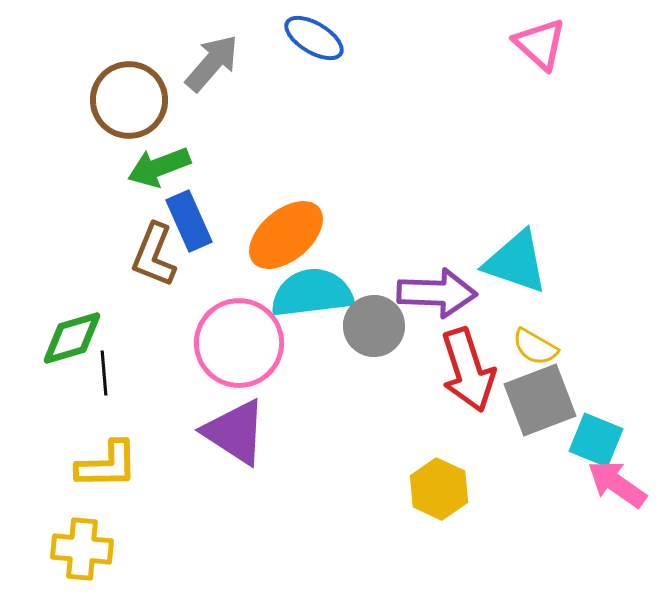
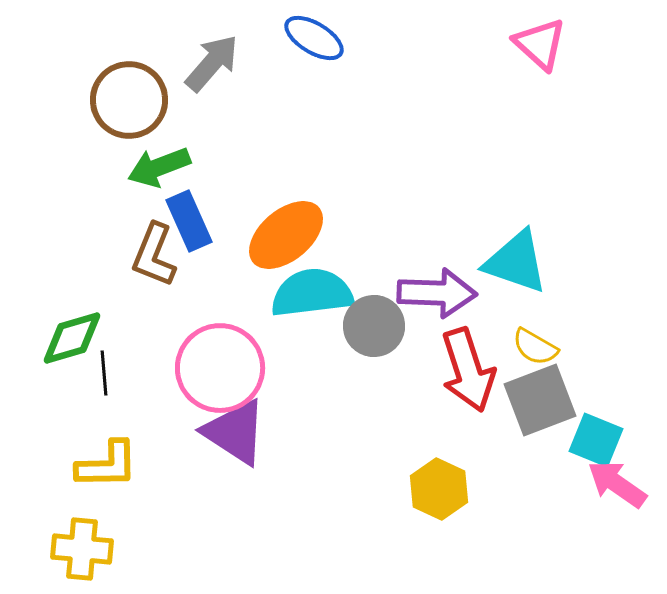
pink circle: moved 19 px left, 25 px down
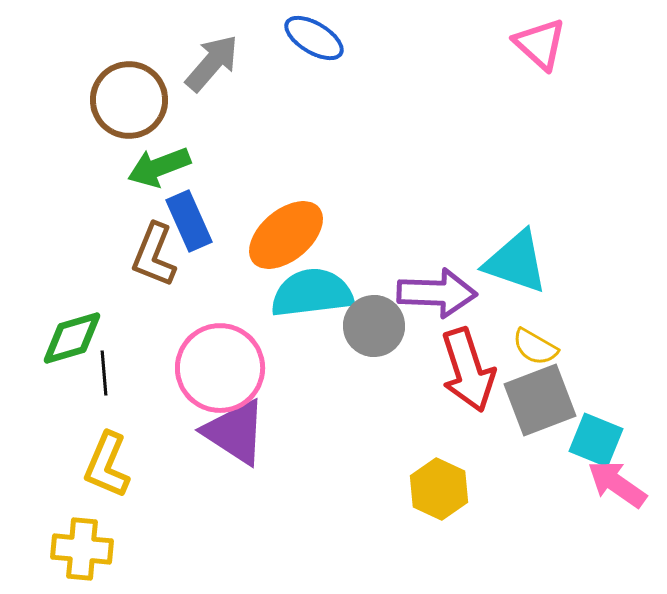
yellow L-shape: rotated 114 degrees clockwise
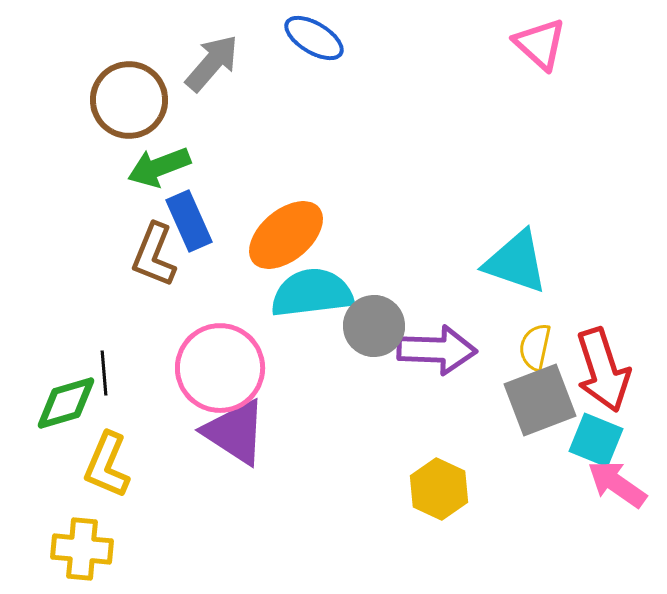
purple arrow: moved 57 px down
green diamond: moved 6 px left, 65 px down
yellow semicircle: rotated 72 degrees clockwise
red arrow: moved 135 px right
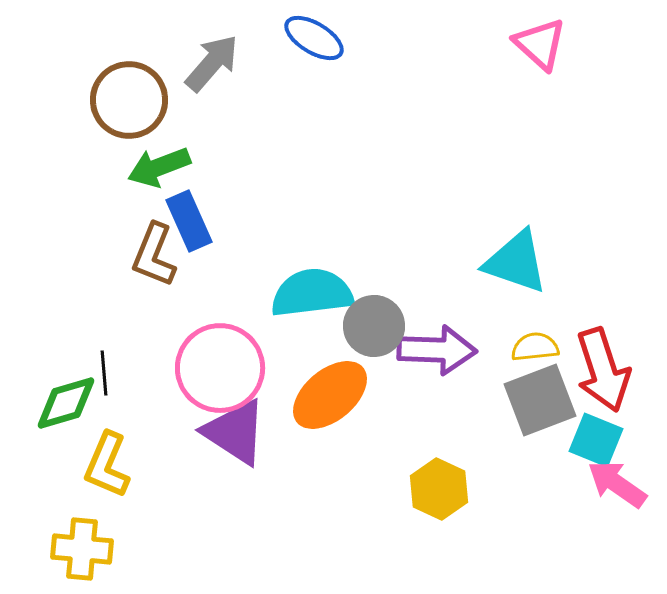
orange ellipse: moved 44 px right, 160 px down
yellow semicircle: rotated 72 degrees clockwise
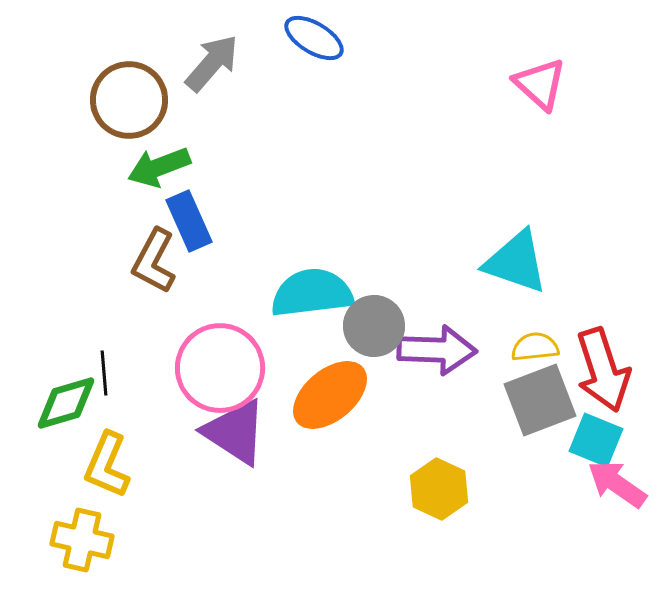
pink triangle: moved 40 px down
brown L-shape: moved 6 px down; rotated 6 degrees clockwise
yellow cross: moved 9 px up; rotated 8 degrees clockwise
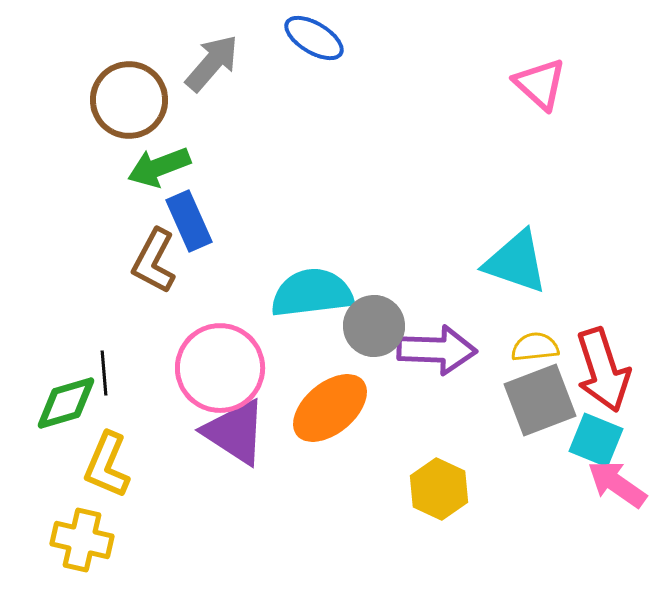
orange ellipse: moved 13 px down
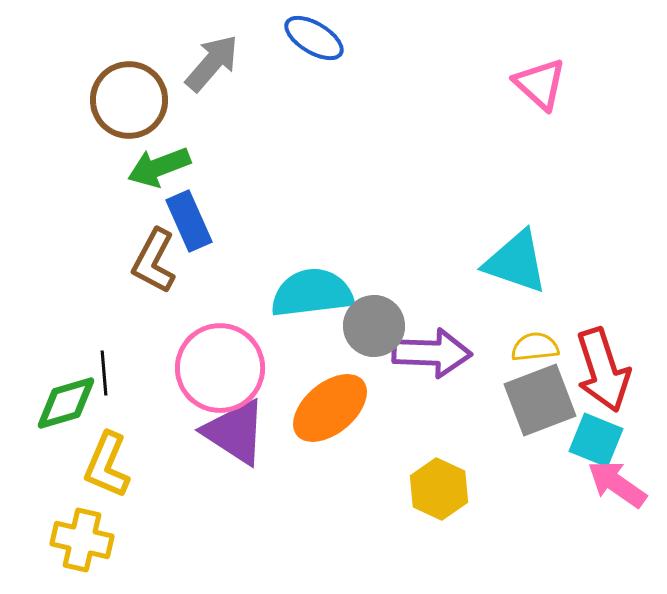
purple arrow: moved 5 px left, 3 px down
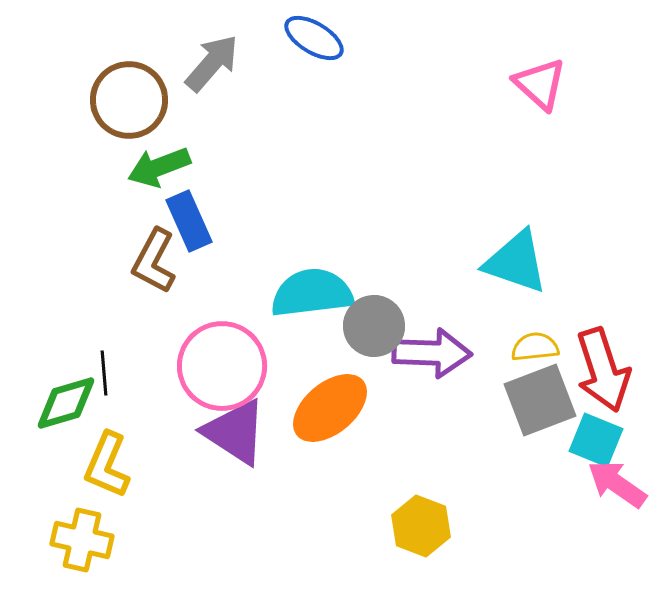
pink circle: moved 2 px right, 2 px up
yellow hexagon: moved 18 px left, 37 px down; rotated 4 degrees counterclockwise
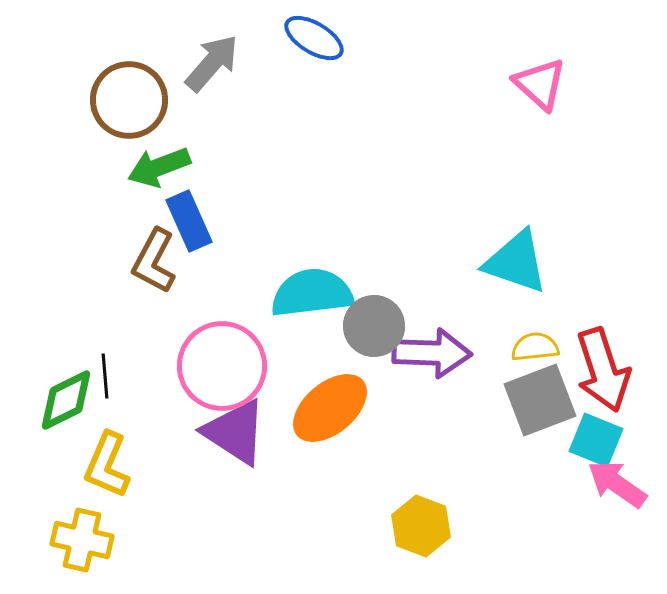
black line: moved 1 px right, 3 px down
green diamond: moved 3 px up; rotated 10 degrees counterclockwise
